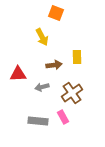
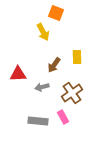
yellow arrow: moved 1 px right, 5 px up
brown arrow: rotated 133 degrees clockwise
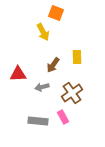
brown arrow: moved 1 px left
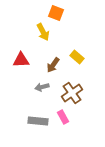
yellow rectangle: rotated 48 degrees counterclockwise
red triangle: moved 3 px right, 14 px up
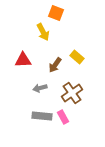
red triangle: moved 2 px right
brown arrow: moved 2 px right
gray arrow: moved 2 px left, 1 px down
gray rectangle: moved 4 px right, 5 px up
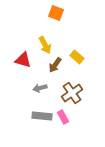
yellow arrow: moved 2 px right, 13 px down
red triangle: rotated 18 degrees clockwise
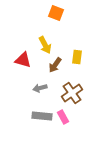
yellow rectangle: rotated 56 degrees clockwise
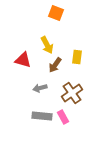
yellow arrow: moved 2 px right
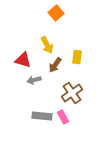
orange square: rotated 28 degrees clockwise
gray arrow: moved 6 px left, 8 px up
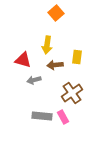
yellow arrow: rotated 36 degrees clockwise
brown arrow: rotated 49 degrees clockwise
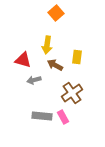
brown arrow: rotated 35 degrees clockwise
